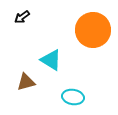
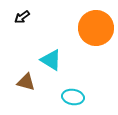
orange circle: moved 3 px right, 2 px up
brown triangle: rotated 30 degrees clockwise
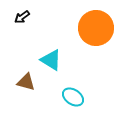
cyan ellipse: rotated 25 degrees clockwise
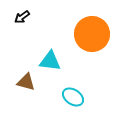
orange circle: moved 4 px left, 6 px down
cyan triangle: moved 1 px left, 1 px down; rotated 25 degrees counterclockwise
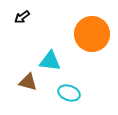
brown triangle: moved 2 px right
cyan ellipse: moved 4 px left, 4 px up; rotated 15 degrees counterclockwise
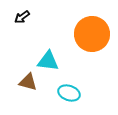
cyan triangle: moved 2 px left
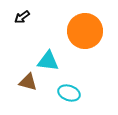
orange circle: moved 7 px left, 3 px up
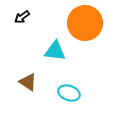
orange circle: moved 8 px up
cyan triangle: moved 7 px right, 10 px up
brown triangle: rotated 18 degrees clockwise
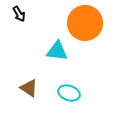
black arrow: moved 3 px left, 3 px up; rotated 84 degrees counterclockwise
cyan triangle: moved 2 px right
brown triangle: moved 1 px right, 6 px down
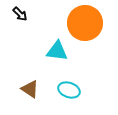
black arrow: moved 1 px right; rotated 14 degrees counterclockwise
brown triangle: moved 1 px right, 1 px down
cyan ellipse: moved 3 px up
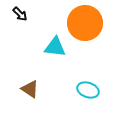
cyan triangle: moved 2 px left, 4 px up
cyan ellipse: moved 19 px right
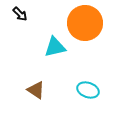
cyan triangle: rotated 20 degrees counterclockwise
brown triangle: moved 6 px right, 1 px down
